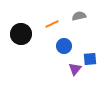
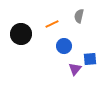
gray semicircle: rotated 64 degrees counterclockwise
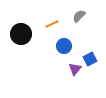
gray semicircle: rotated 32 degrees clockwise
blue square: rotated 24 degrees counterclockwise
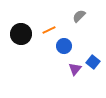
orange line: moved 3 px left, 6 px down
blue square: moved 3 px right, 3 px down; rotated 24 degrees counterclockwise
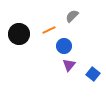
gray semicircle: moved 7 px left
black circle: moved 2 px left
blue square: moved 12 px down
purple triangle: moved 6 px left, 4 px up
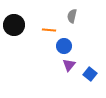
gray semicircle: rotated 32 degrees counterclockwise
orange line: rotated 32 degrees clockwise
black circle: moved 5 px left, 9 px up
blue square: moved 3 px left
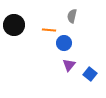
blue circle: moved 3 px up
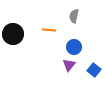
gray semicircle: moved 2 px right
black circle: moved 1 px left, 9 px down
blue circle: moved 10 px right, 4 px down
blue square: moved 4 px right, 4 px up
